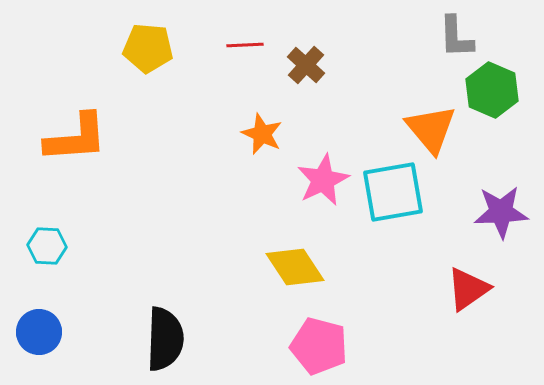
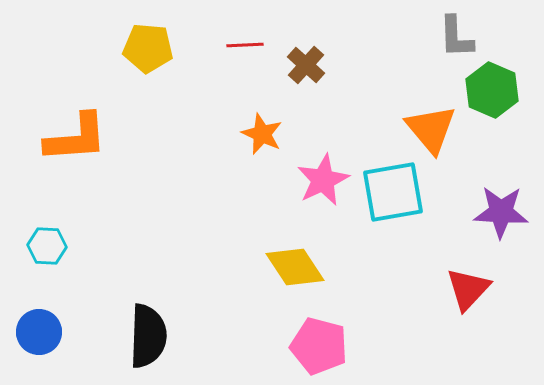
purple star: rotated 6 degrees clockwise
red triangle: rotated 12 degrees counterclockwise
black semicircle: moved 17 px left, 3 px up
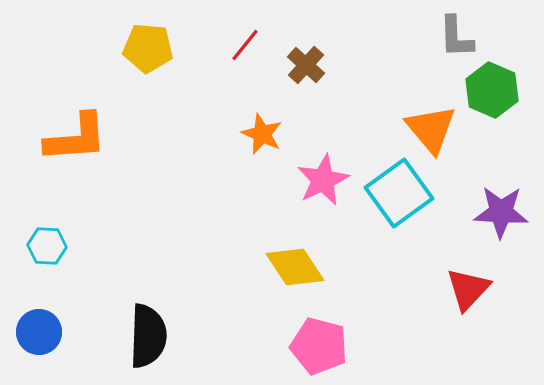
red line: rotated 48 degrees counterclockwise
cyan square: moved 6 px right, 1 px down; rotated 26 degrees counterclockwise
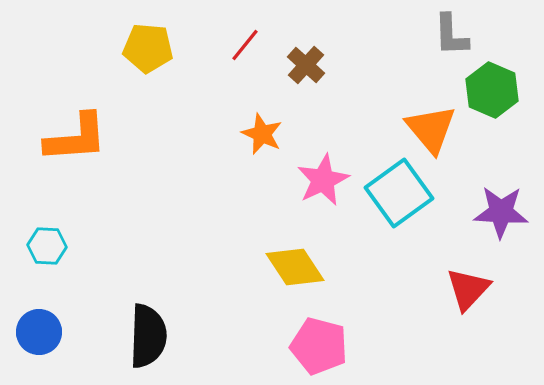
gray L-shape: moved 5 px left, 2 px up
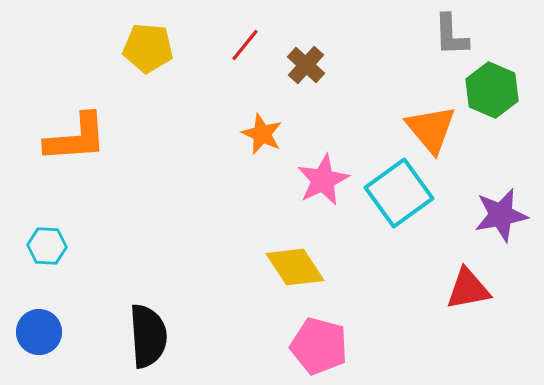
purple star: moved 3 px down; rotated 14 degrees counterclockwise
red triangle: rotated 36 degrees clockwise
black semicircle: rotated 6 degrees counterclockwise
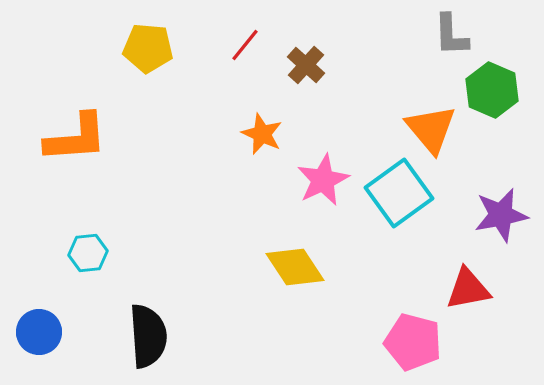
cyan hexagon: moved 41 px right, 7 px down; rotated 9 degrees counterclockwise
pink pentagon: moved 94 px right, 4 px up
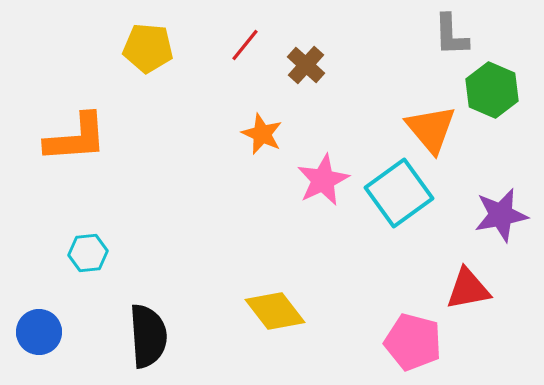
yellow diamond: moved 20 px left, 44 px down; rotated 4 degrees counterclockwise
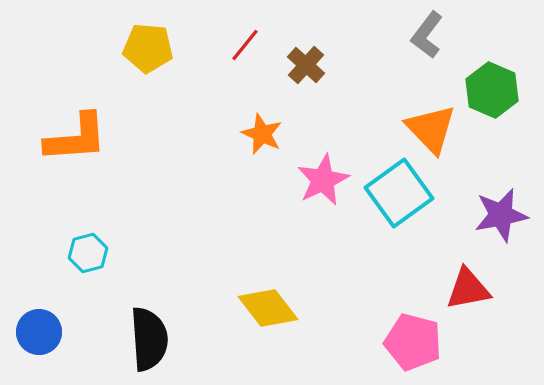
gray L-shape: moved 24 px left; rotated 39 degrees clockwise
orange triangle: rotated 4 degrees counterclockwise
cyan hexagon: rotated 9 degrees counterclockwise
yellow diamond: moved 7 px left, 3 px up
black semicircle: moved 1 px right, 3 px down
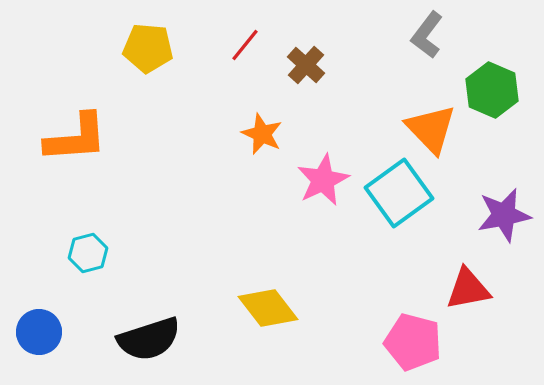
purple star: moved 3 px right
black semicircle: rotated 76 degrees clockwise
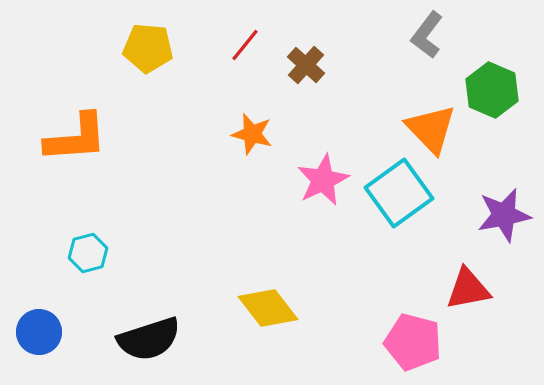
orange star: moved 10 px left; rotated 9 degrees counterclockwise
